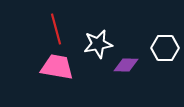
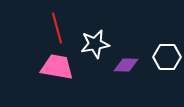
red line: moved 1 px right, 1 px up
white star: moved 3 px left
white hexagon: moved 2 px right, 9 px down
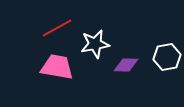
red line: rotated 76 degrees clockwise
white hexagon: rotated 12 degrees counterclockwise
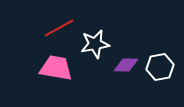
red line: moved 2 px right
white hexagon: moved 7 px left, 10 px down
pink trapezoid: moved 1 px left, 1 px down
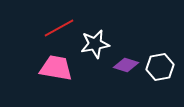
purple diamond: rotated 15 degrees clockwise
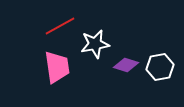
red line: moved 1 px right, 2 px up
pink trapezoid: moved 1 px right, 1 px up; rotated 72 degrees clockwise
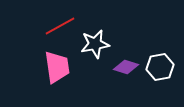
purple diamond: moved 2 px down
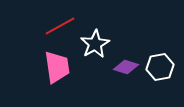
white star: rotated 20 degrees counterclockwise
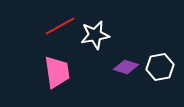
white star: moved 9 px up; rotated 20 degrees clockwise
pink trapezoid: moved 5 px down
